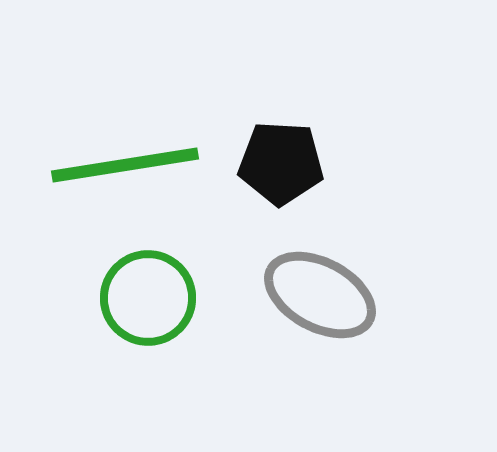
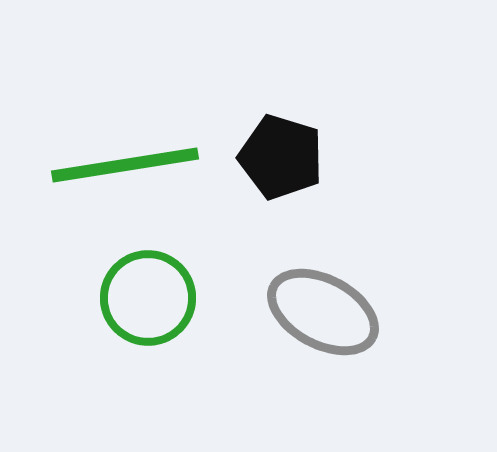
black pentagon: moved 6 px up; rotated 14 degrees clockwise
gray ellipse: moved 3 px right, 17 px down
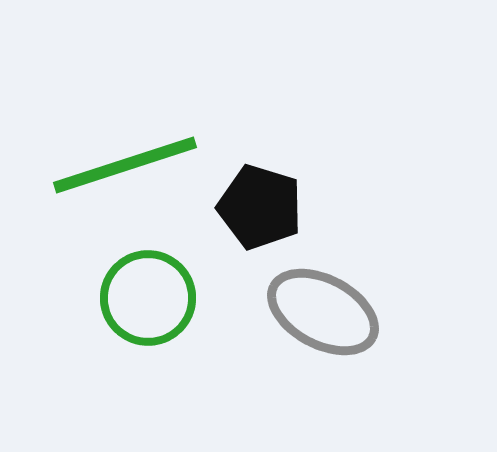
black pentagon: moved 21 px left, 50 px down
green line: rotated 9 degrees counterclockwise
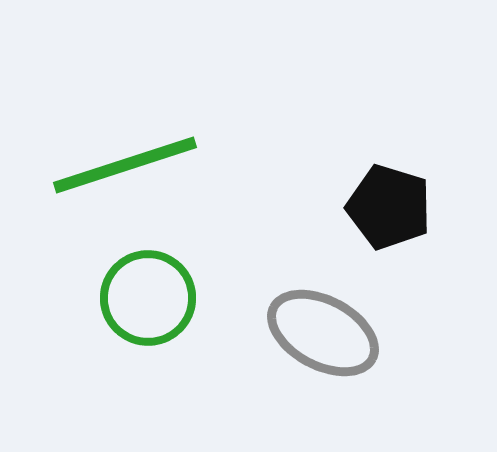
black pentagon: moved 129 px right
gray ellipse: moved 21 px down
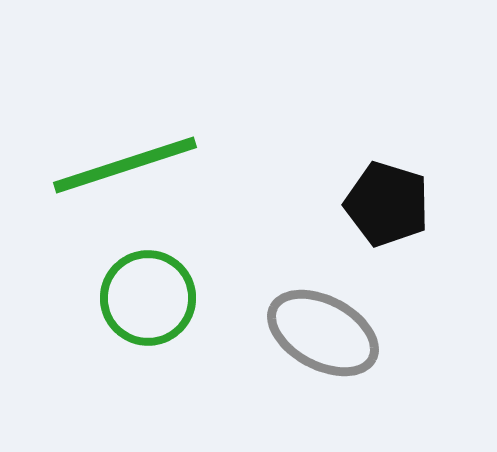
black pentagon: moved 2 px left, 3 px up
